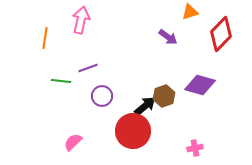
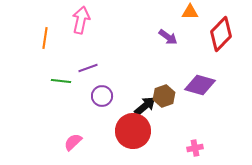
orange triangle: rotated 18 degrees clockwise
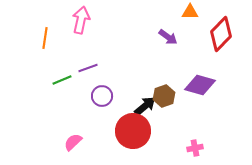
green line: moved 1 px right, 1 px up; rotated 30 degrees counterclockwise
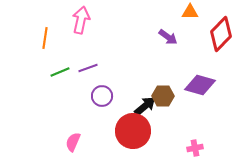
green line: moved 2 px left, 8 px up
brown hexagon: moved 1 px left; rotated 20 degrees clockwise
pink semicircle: rotated 24 degrees counterclockwise
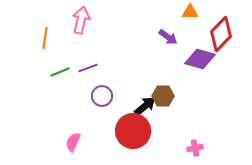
purple diamond: moved 26 px up
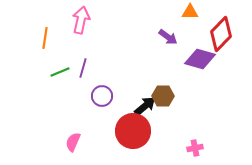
purple line: moved 5 px left; rotated 54 degrees counterclockwise
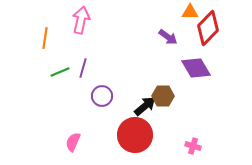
red diamond: moved 13 px left, 6 px up
purple diamond: moved 4 px left, 9 px down; rotated 44 degrees clockwise
red circle: moved 2 px right, 4 px down
pink cross: moved 2 px left, 2 px up; rotated 28 degrees clockwise
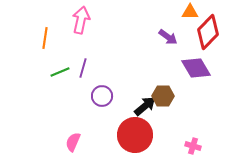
red diamond: moved 4 px down
